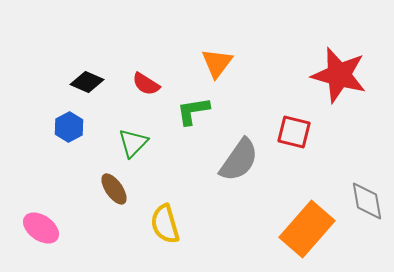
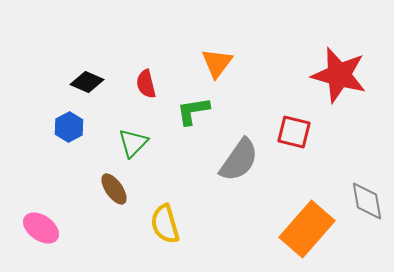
red semicircle: rotated 44 degrees clockwise
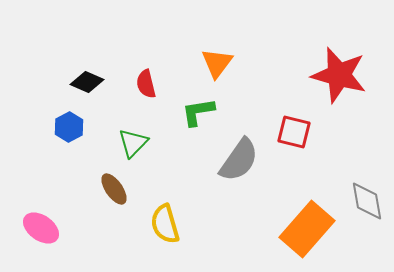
green L-shape: moved 5 px right, 1 px down
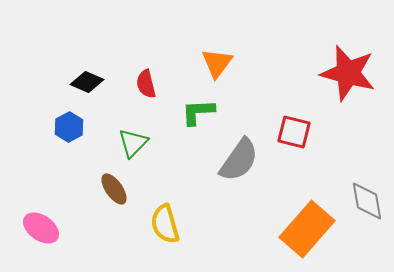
red star: moved 9 px right, 2 px up
green L-shape: rotated 6 degrees clockwise
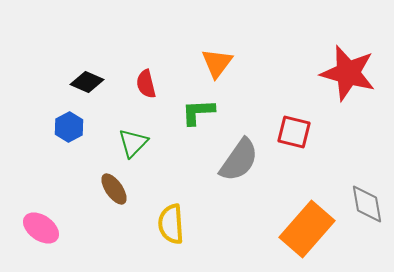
gray diamond: moved 3 px down
yellow semicircle: moved 6 px right; rotated 12 degrees clockwise
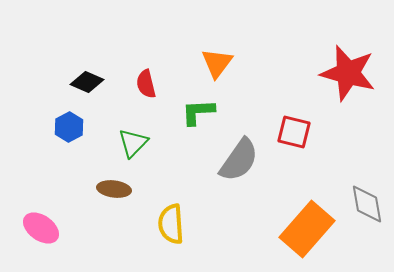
brown ellipse: rotated 48 degrees counterclockwise
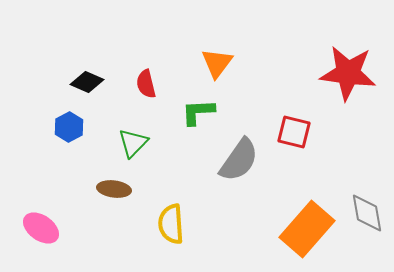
red star: rotated 8 degrees counterclockwise
gray diamond: moved 9 px down
